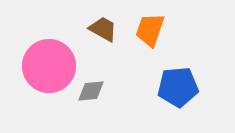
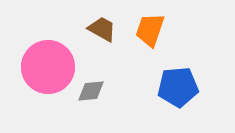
brown trapezoid: moved 1 px left
pink circle: moved 1 px left, 1 px down
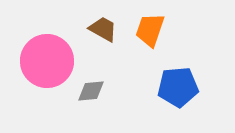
brown trapezoid: moved 1 px right
pink circle: moved 1 px left, 6 px up
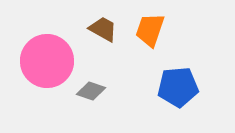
gray diamond: rotated 24 degrees clockwise
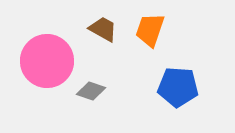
blue pentagon: rotated 9 degrees clockwise
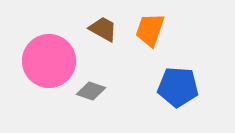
pink circle: moved 2 px right
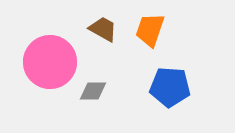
pink circle: moved 1 px right, 1 px down
blue pentagon: moved 8 px left
gray diamond: moved 2 px right; rotated 20 degrees counterclockwise
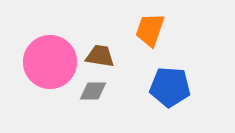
brown trapezoid: moved 3 px left, 27 px down; rotated 20 degrees counterclockwise
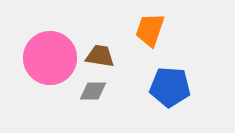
pink circle: moved 4 px up
